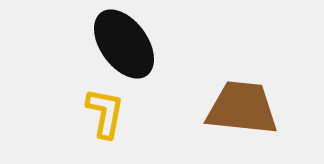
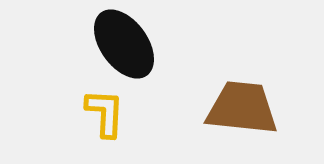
yellow L-shape: rotated 8 degrees counterclockwise
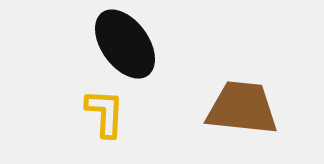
black ellipse: moved 1 px right
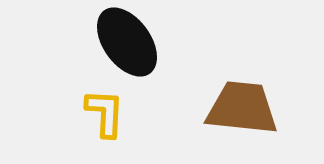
black ellipse: moved 2 px right, 2 px up
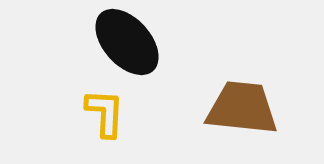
black ellipse: rotated 6 degrees counterclockwise
